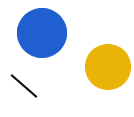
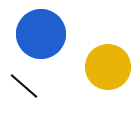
blue circle: moved 1 px left, 1 px down
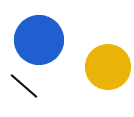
blue circle: moved 2 px left, 6 px down
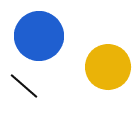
blue circle: moved 4 px up
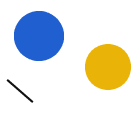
black line: moved 4 px left, 5 px down
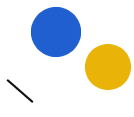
blue circle: moved 17 px right, 4 px up
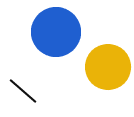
black line: moved 3 px right
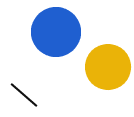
black line: moved 1 px right, 4 px down
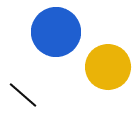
black line: moved 1 px left
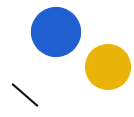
black line: moved 2 px right
